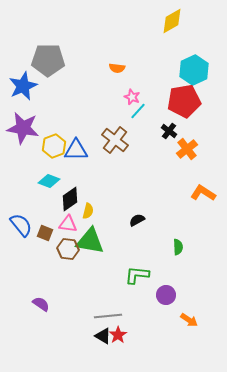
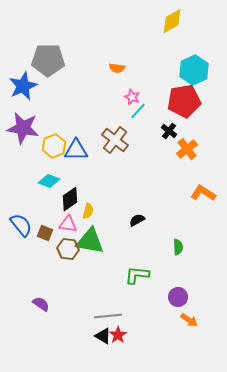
purple circle: moved 12 px right, 2 px down
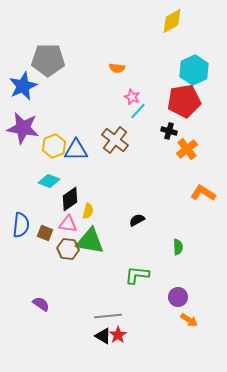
black cross: rotated 21 degrees counterclockwise
blue semicircle: rotated 45 degrees clockwise
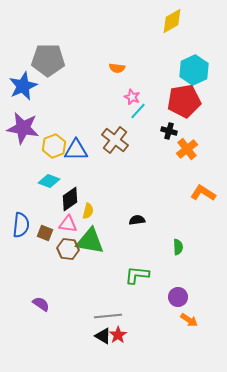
black semicircle: rotated 21 degrees clockwise
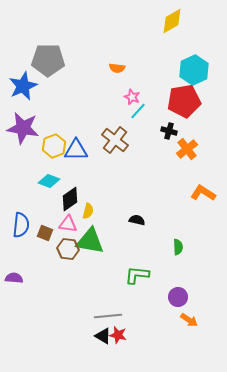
black semicircle: rotated 21 degrees clockwise
purple semicircle: moved 27 px left, 26 px up; rotated 30 degrees counterclockwise
red star: rotated 24 degrees counterclockwise
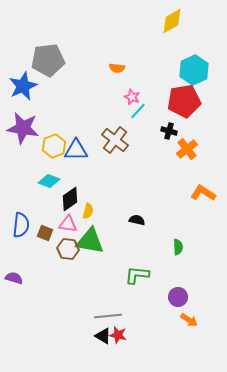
gray pentagon: rotated 8 degrees counterclockwise
purple semicircle: rotated 12 degrees clockwise
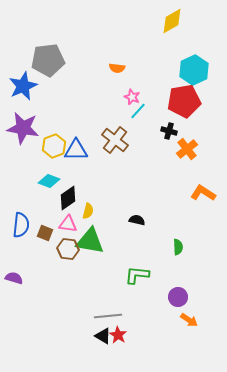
black diamond: moved 2 px left, 1 px up
red star: rotated 18 degrees clockwise
